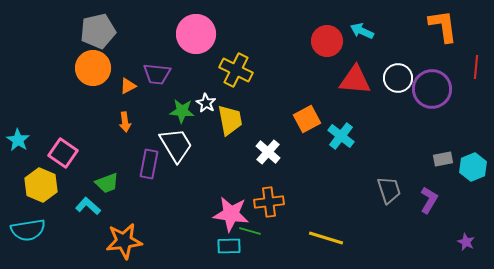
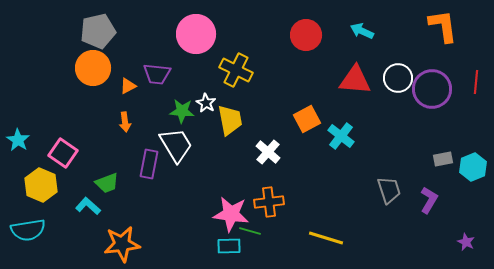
red circle: moved 21 px left, 6 px up
red line: moved 15 px down
orange star: moved 2 px left, 3 px down
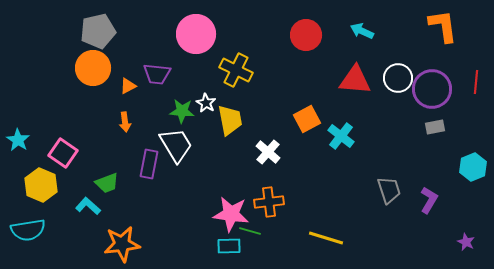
gray rectangle: moved 8 px left, 32 px up
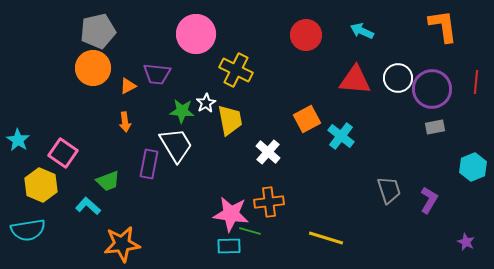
white star: rotated 12 degrees clockwise
green trapezoid: moved 1 px right, 2 px up
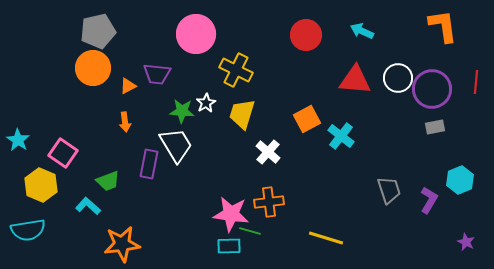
yellow trapezoid: moved 12 px right, 6 px up; rotated 152 degrees counterclockwise
cyan hexagon: moved 13 px left, 13 px down
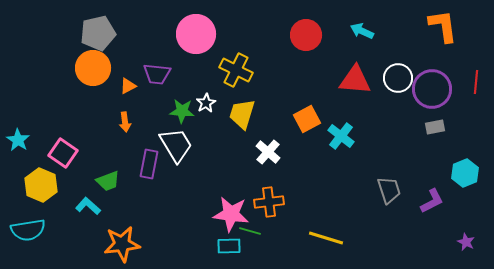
gray pentagon: moved 2 px down
cyan hexagon: moved 5 px right, 7 px up
purple L-shape: moved 3 px right, 1 px down; rotated 32 degrees clockwise
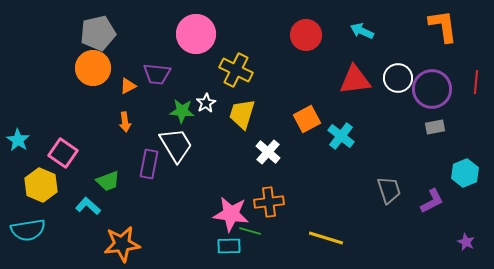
red triangle: rotated 12 degrees counterclockwise
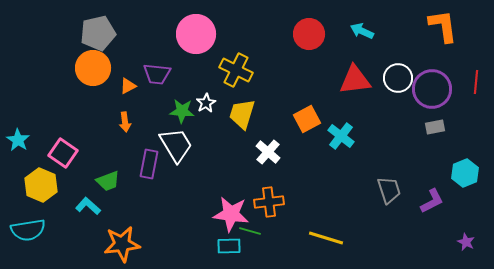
red circle: moved 3 px right, 1 px up
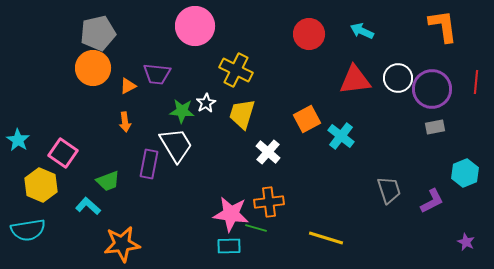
pink circle: moved 1 px left, 8 px up
green line: moved 6 px right, 3 px up
